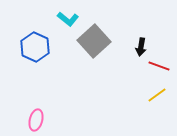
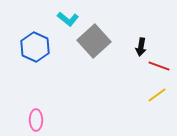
pink ellipse: rotated 15 degrees counterclockwise
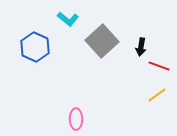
gray square: moved 8 px right
pink ellipse: moved 40 px right, 1 px up
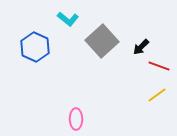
black arrow: rotated 36 degrees clockwise
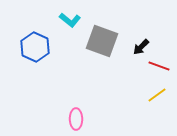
cyan L-shape: moved 2 px right, 1 px down
gray square: rotated 28 degrees counterclockwise
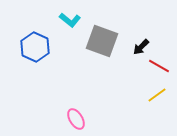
red line: rotated 10 degrees clockwise
pink ellipse: rotated 30 degrees counterclockwise
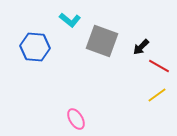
blue hexagon: rotated 20 degrees counterclockwise
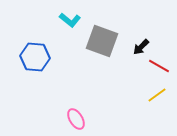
blue hexagon: moved 10 px down
